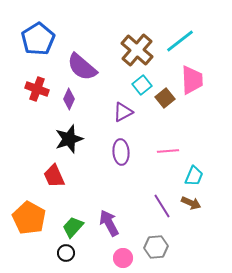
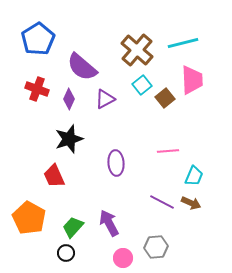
cyan line: moved 3 px right, 2 px down; rotated 24 degrees clockwise
purple triangle: moved 18 px left, 13 px up
purple ellipse: moved 5 px left, 11 px down
purple line: moved 4 px up; rotated 30 degrees counterclockwise
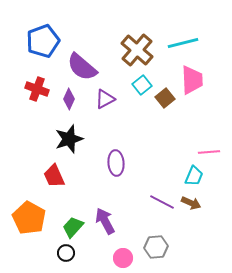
blue pentagon: moved 5 px right, 2 px down; rotated 12 degrees clockwise
pink line: moved 41 px right, 1 px down
purple arrow: moved 4 px left, 2 px up
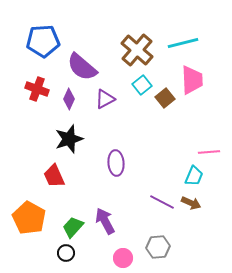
blue pentagon: rotated 16 degrees clockwise
gray hexagon: moved 2 px right
